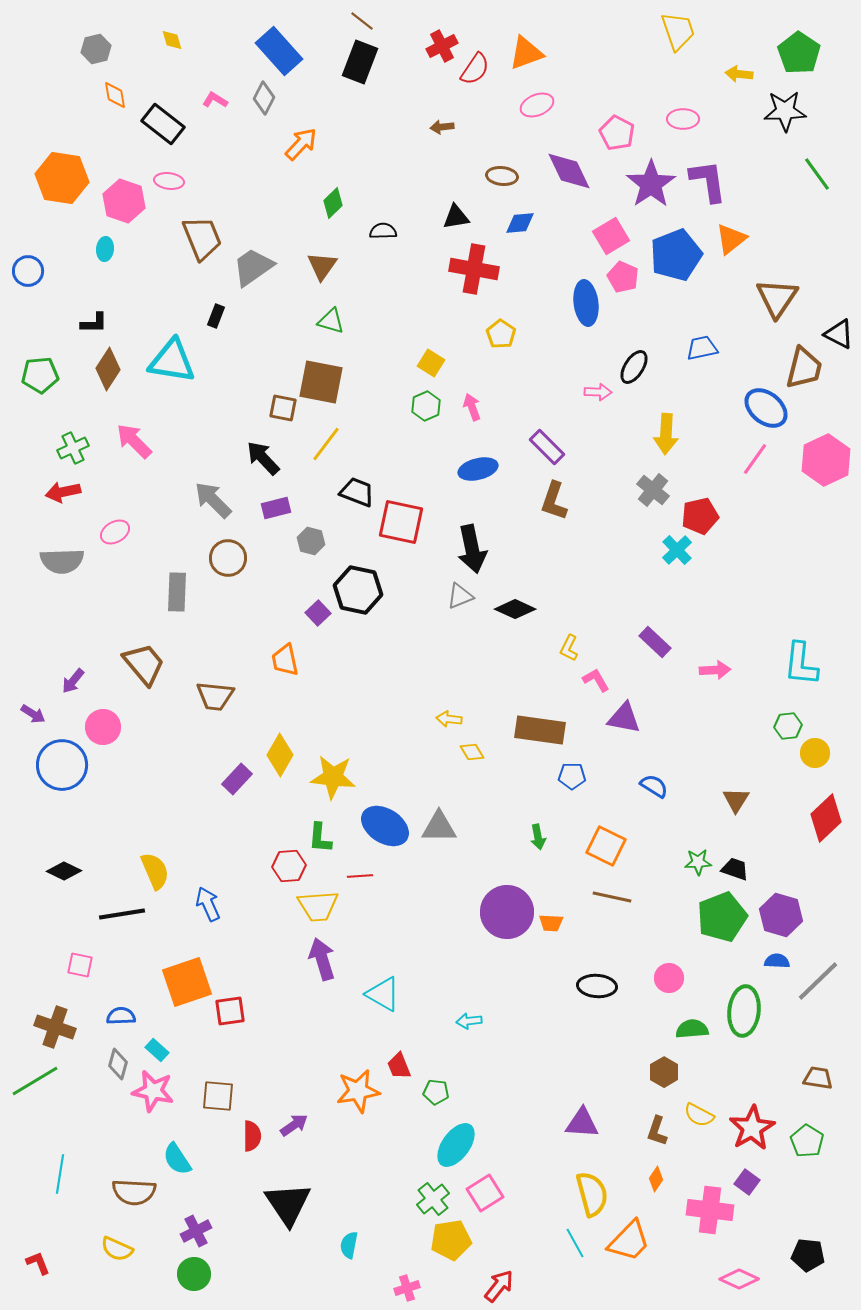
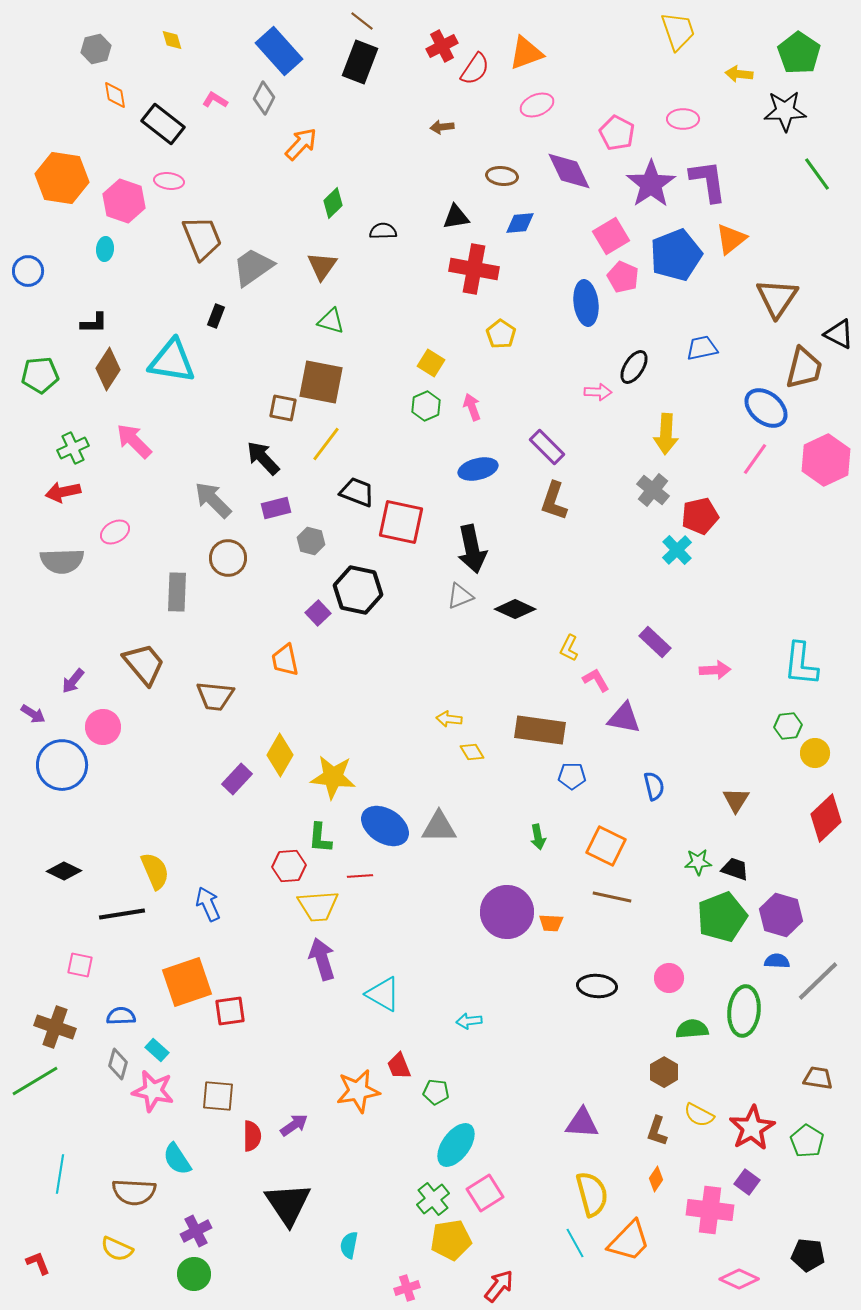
blue semicircle at (654, 786): rotated 44 degrees clockwise
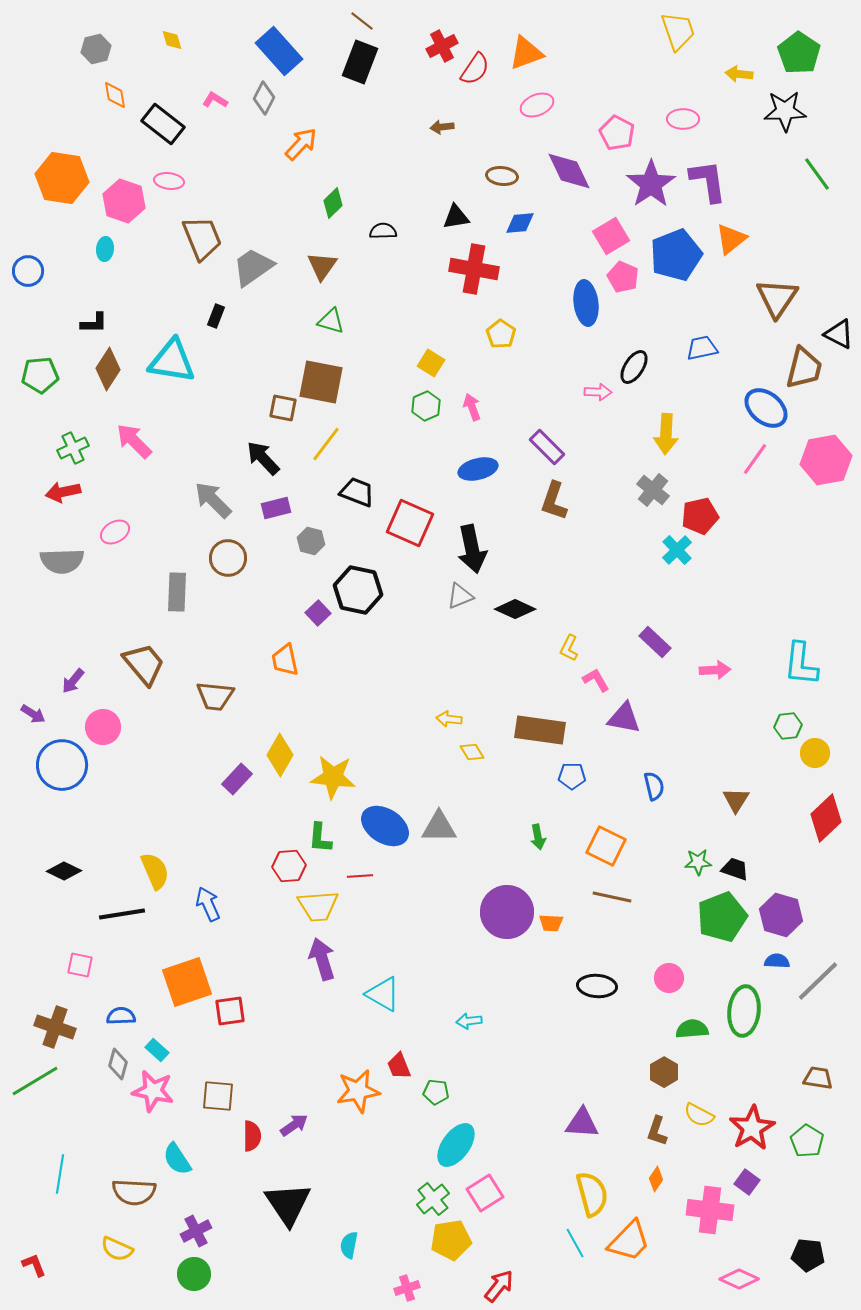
pink hexagon at (826, 460): rotated 15 degrees clockwise
red square at (401, 522): moved 9 px right, 1 px down; rotated 12 degrees clockwise
red L-shape at (38, 1263): moved 4 px left, 2 px down
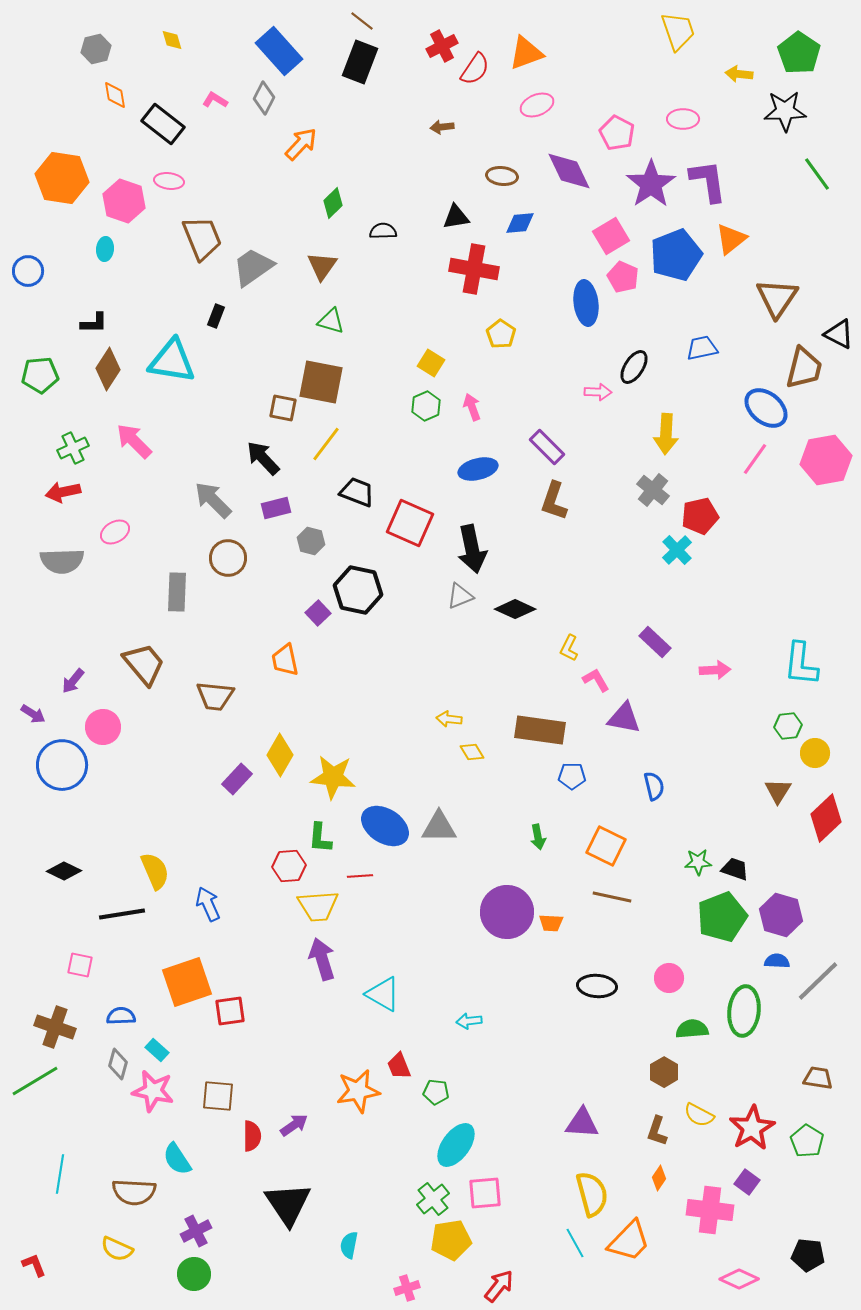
brown triangle at (736, 800): moved 42 px right, 9 px up
orange diamond at (656, 1179): moved 3 px right, 1 px up
pink square at (485, 1193): rotated 27 degrees clockwise
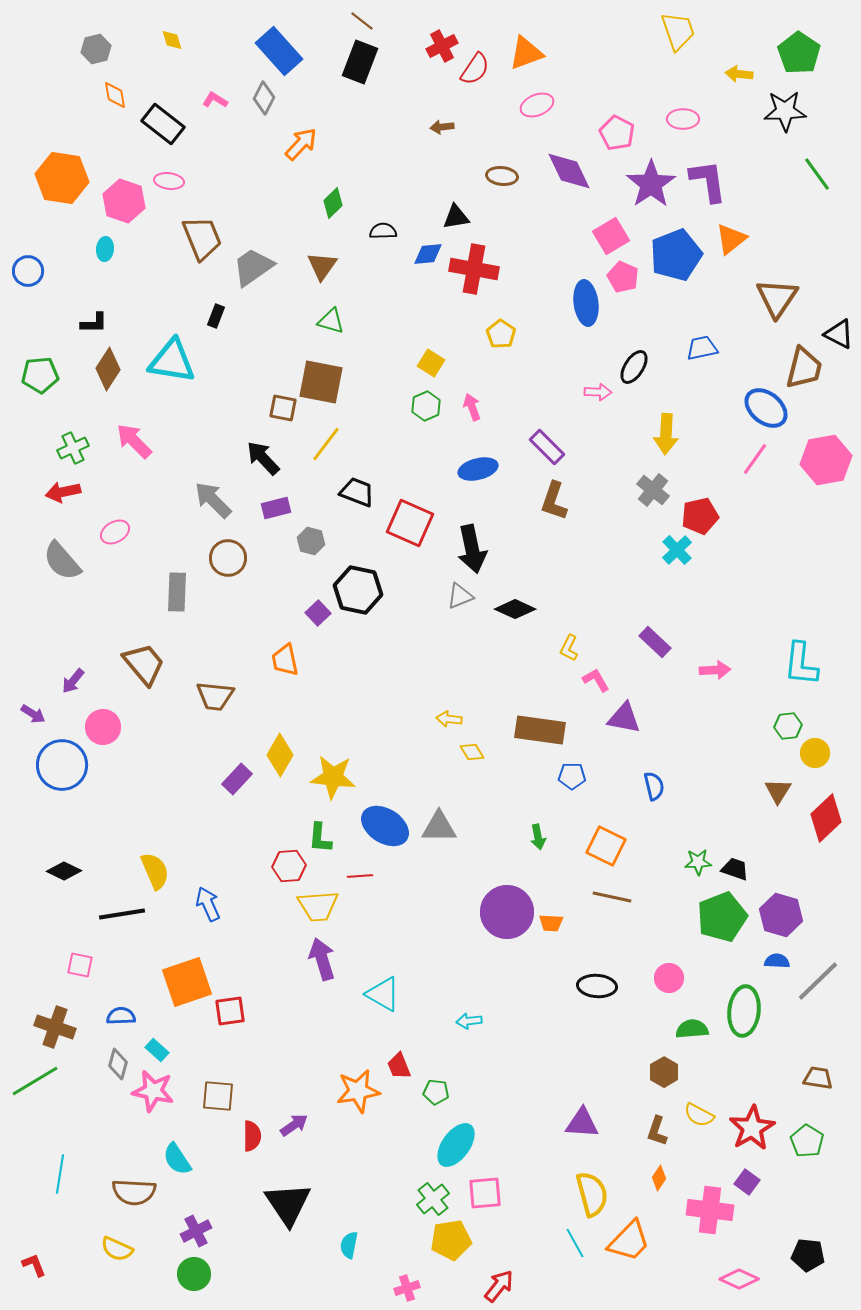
blue diamond at (520, 223): moved 92 px left, 31 px down
gray semicircle at (62, 561): rotated 51 degrees clockwise
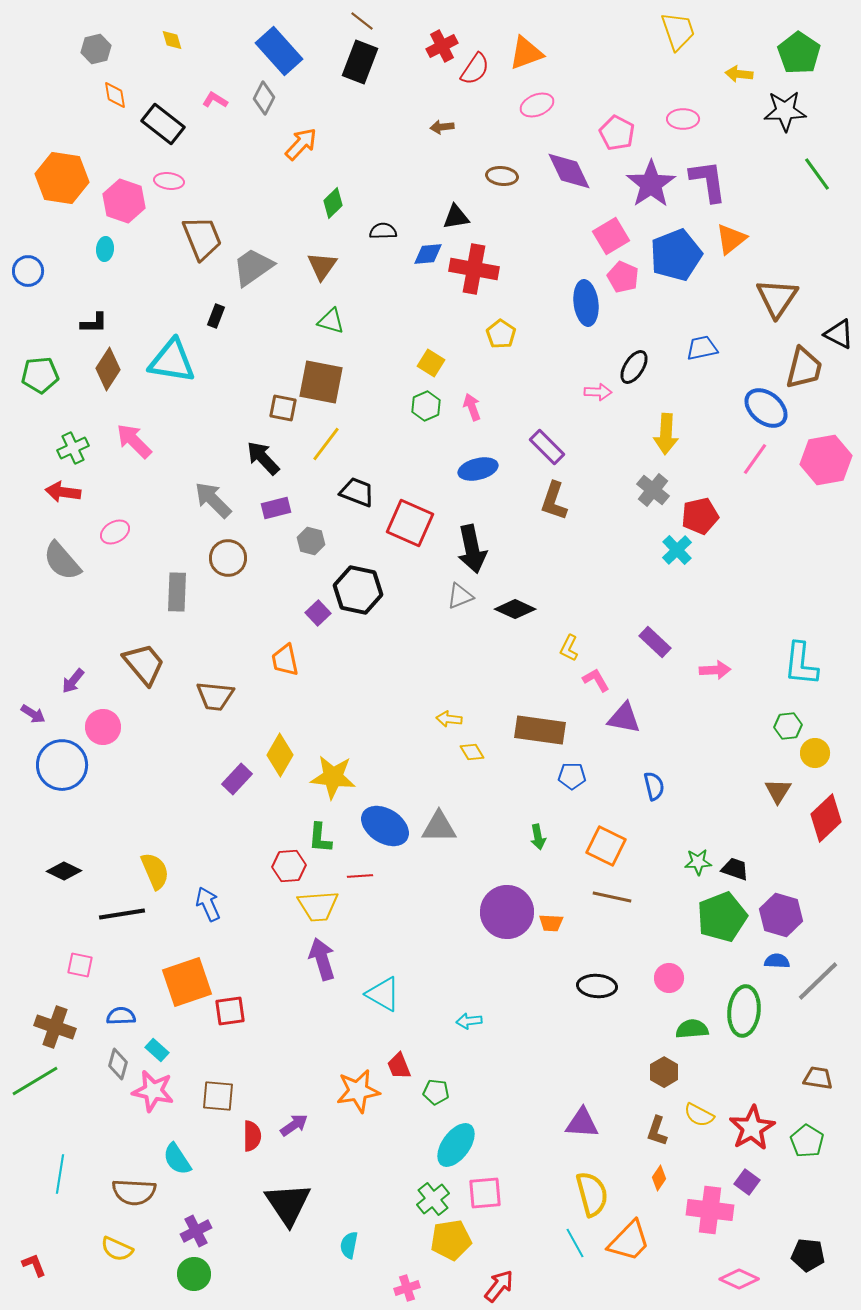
red arrow at (63, 492): rotated 20 degrees clockwise
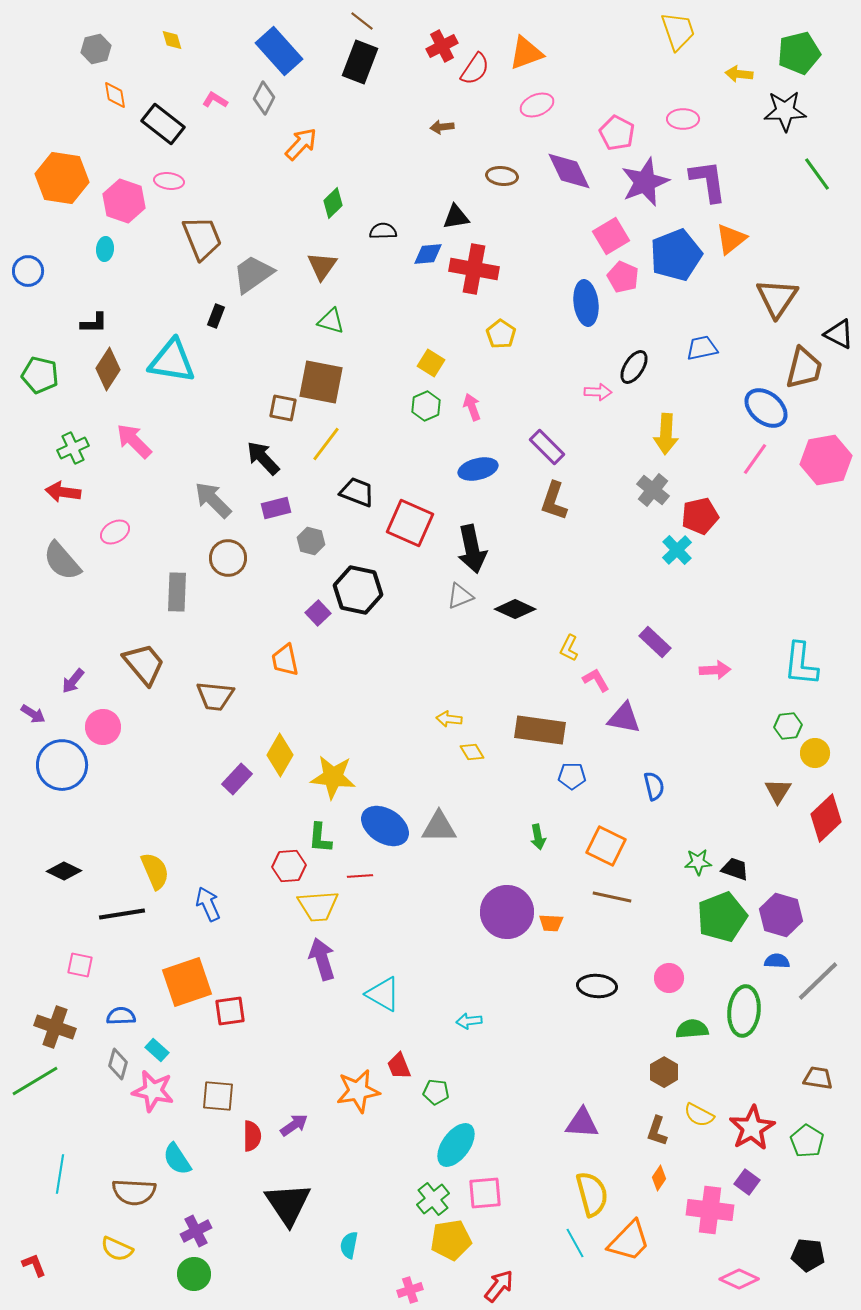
green pentagon at (799, 53): rotated 24 degrees clockwise
purple star at (651, 184): moved 6 px left, 2 px up; rotated 12 degrees clockwise
gray trapezoid at (253, 267): moved 7 px down
green pentagon at (40, 375): rotated 18 degrees clockwise
pink cross at (407, 1288): moved 3 px right, 2 px down
